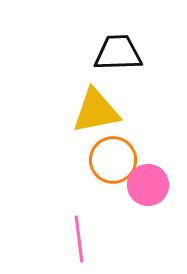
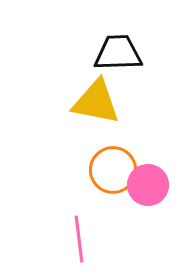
yellow triangle: moved 9 px up; rotated 22 degrees clockwise
orange circle: moved 10 px down
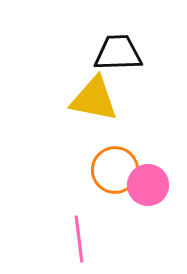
yellow triangle: moved 2 px left, 3 px up
orange circle: moved 2 px right
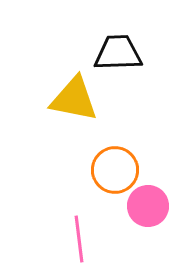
yellow triangle: moved 20 px left
pink circle: moved 21 px down
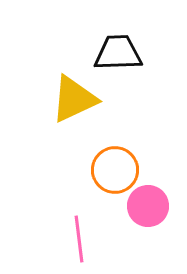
yellow triangle: rotated 36 degrees counterclockwise
